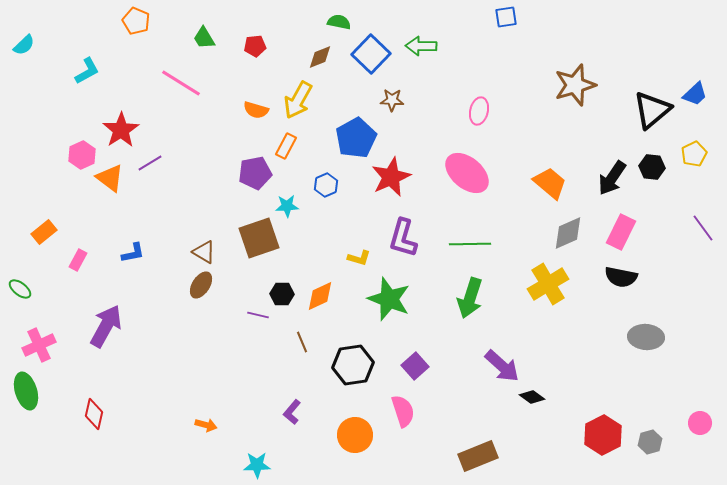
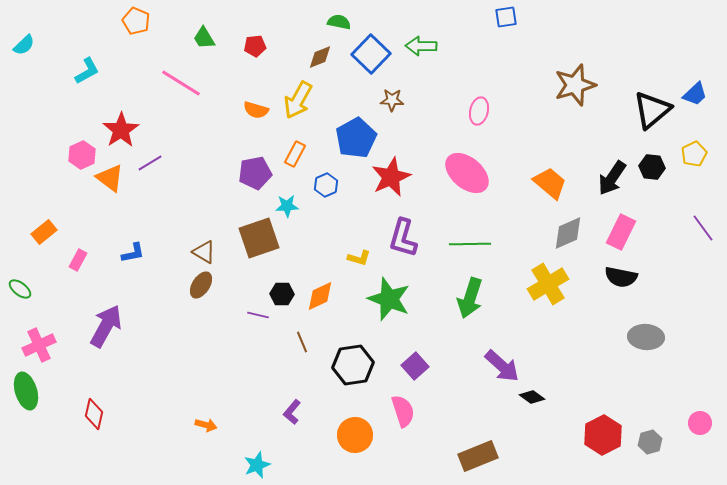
orange rectangle at (286, 146): moved 9 px right, 8 px down
cyan star at (257, 465): rotated 20 degrees counterclockwise
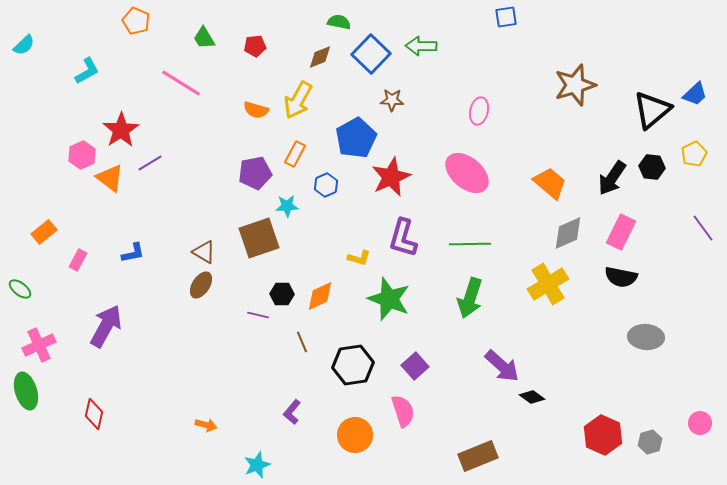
red hexagon at (603, 435): rotated 9 degrees counterclockwise
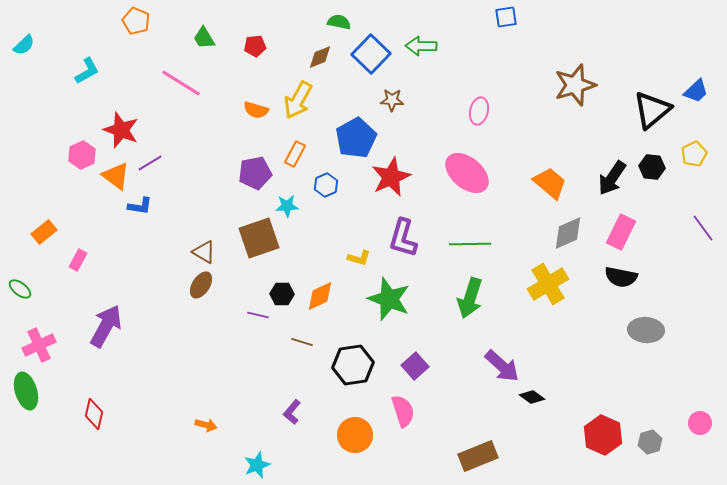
blue trapezoid at (695, 94): moved 1 px right, 3 px up
red star at (121, 130): rotated 18 degrees counterclockwise
orange triangle at (110, 178): moved 6 px right, 2 px up
blue L-shape at (133, 253): moved 7 px right, 47 px up; rotated 20 degrees clockwise
gray ellipse at (646, 337): moved 7 px up
brown line at (302, 342): rotated 50 degrees counterclockwise
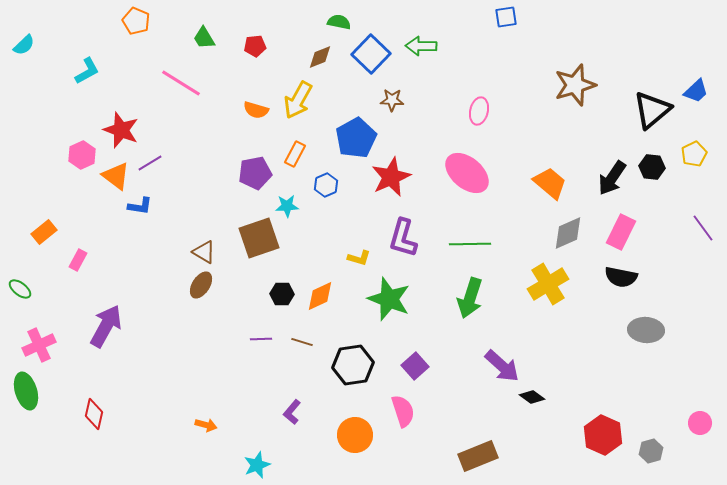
purple line at (258, 315): moved 3 px right, 24 px down; rotated 15 degrees counterclockwise
gray hexagon at (650, 442): moved 1 px right, 9 px down
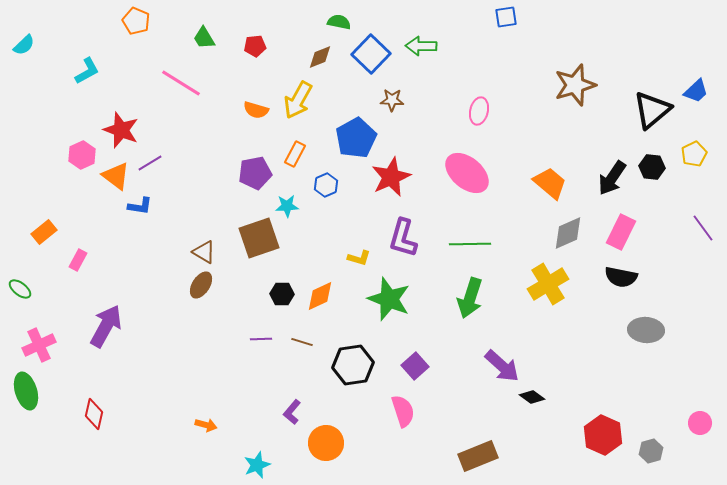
orange circle at (355, 435): moved 29 px left, 8 px down
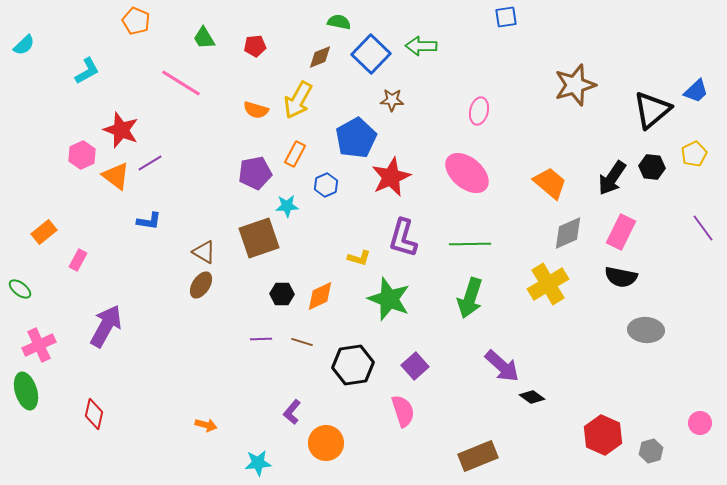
blue L-shape at (140, 206): moved 9 px right, 15 px down
cyan star at (257, 465): moved 1 px right, 2 px up; rotated 16 degrees clockwise
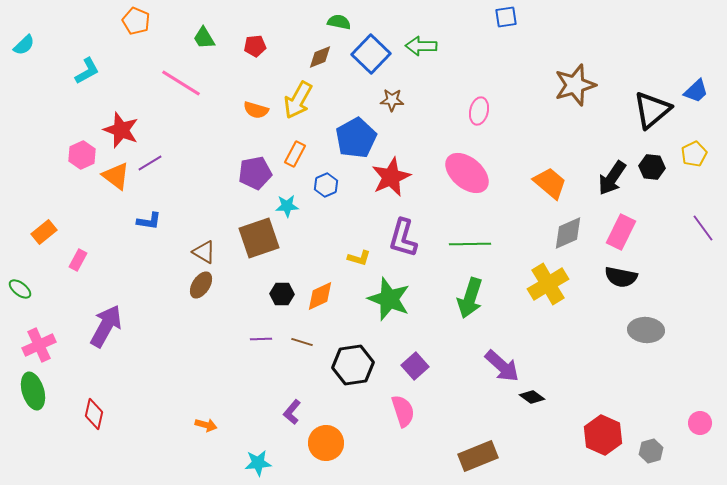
green ellipse at (26, 391): moved 7 px right
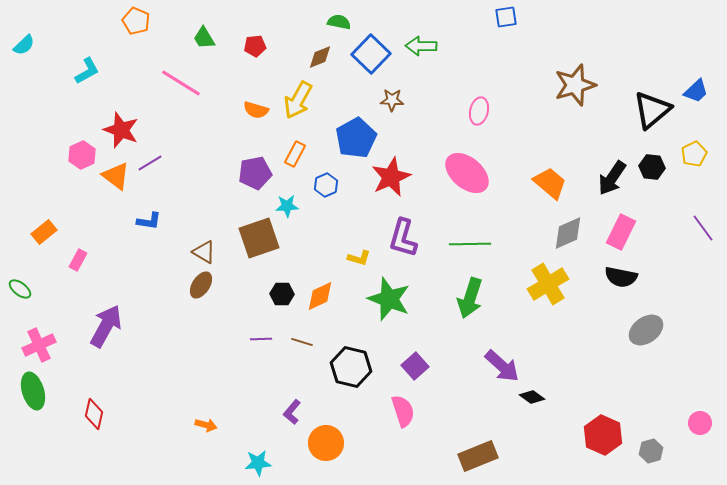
gray ellipse at (646, 330): rotated 40 degrees counterclockwise
black hexagon at (353, 365): moved 2 px left, 2 px down; rotated 21 degrees clockwise
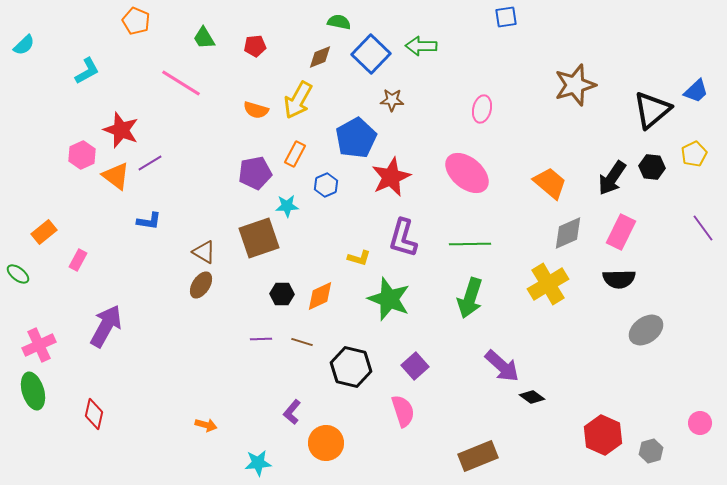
pink ellipse at (479, 111): moved 3 px right, 2 px up
black semicircle at (621, 277): moved 2 px left, 2 px down; rotated 12 degrees counterclockwise
green ellipse at (20, 289): moved 2 px left, 15 px up
